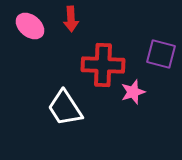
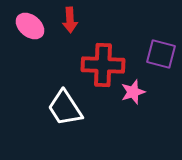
red arrow: moved 1 px left, 1 px down
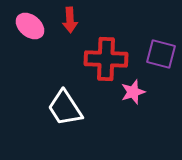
red cross: moved 3 px right, 6 px up
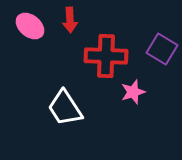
purple square: moved 1 px right, 5 px up; rotated 16 degrees clockwise
red cross: moved 3 px up
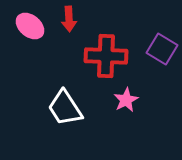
red arrow: moved 1 px left, 1 px up
pink star: moved 7 px left, 8 px down; rotated 10 degrees counterclockwise
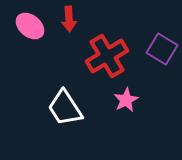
red cross: moved 1 px right; rotated 33 degrees counterclockwise
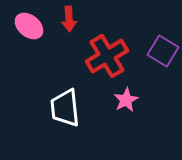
pink ellipse: moved 1 px left
purple square: moved 1 px right, 2 px down
white trapezoid: rotated 27 degrees clockwise
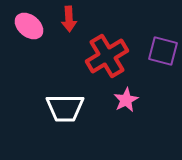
purple square: rotated 16 degrees counterclockwise
white trapezoid: rotated 84 degrees counterclockwise
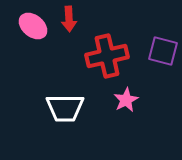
pink ellipse: moved 4 px right
red cross: rotated 18 degrees clockwise
